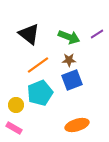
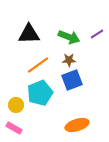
black triangle: rotated 40 degrees counterclockwise
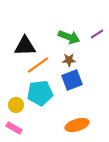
black triangle: moved 4 px left, 12 px down
cyan pentagon: rotated 15 degrees clockwise
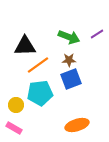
blue square: moved 1 px left, 1 px up
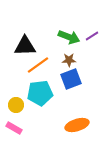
purple line: moved 5 px left, 2 px down
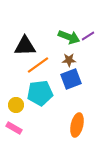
purple line: moved 4 px left
orange ellipse: rotated 60 degrees counterclockwise
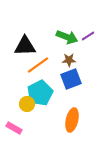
green arrow: moved 2 px left
cyan pentagon: rotated 20 degrees counterclockwise
yellow circle: moved 11 px right, 1 px up
orange ellipse: moved 5 px left, 5 px up
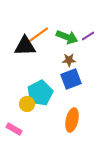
orange line: moved 30 px up
pink rectangle: moved 1 px down
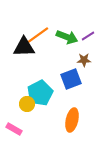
black triangle: moved 1 px left, 1 px down
brown star: moved 15 px right
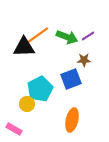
cyan pentagon: moved 4 px up
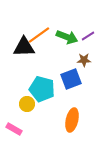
orange line: moved 1 px right
cyan pentagon: moved 2 px right; rotated 30 degrees counterclockwise
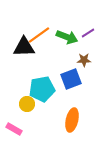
purple line: moved 3 px up
cyan pentagon: rotated 25 degrees counterclockwise
